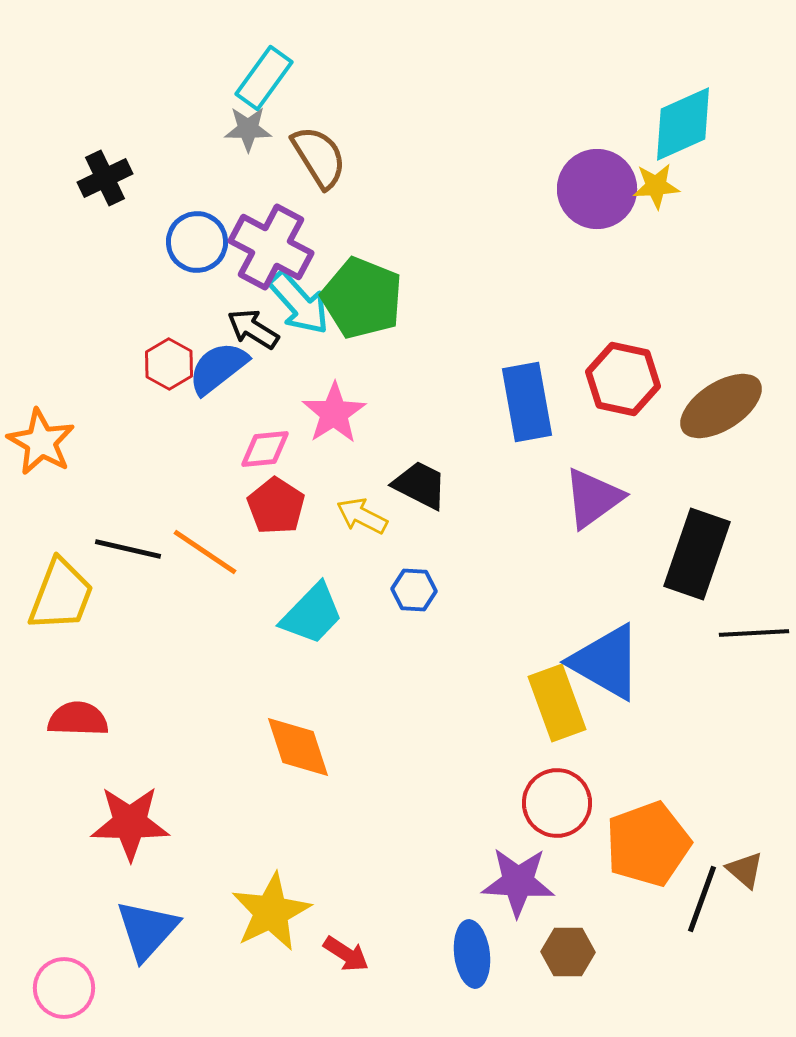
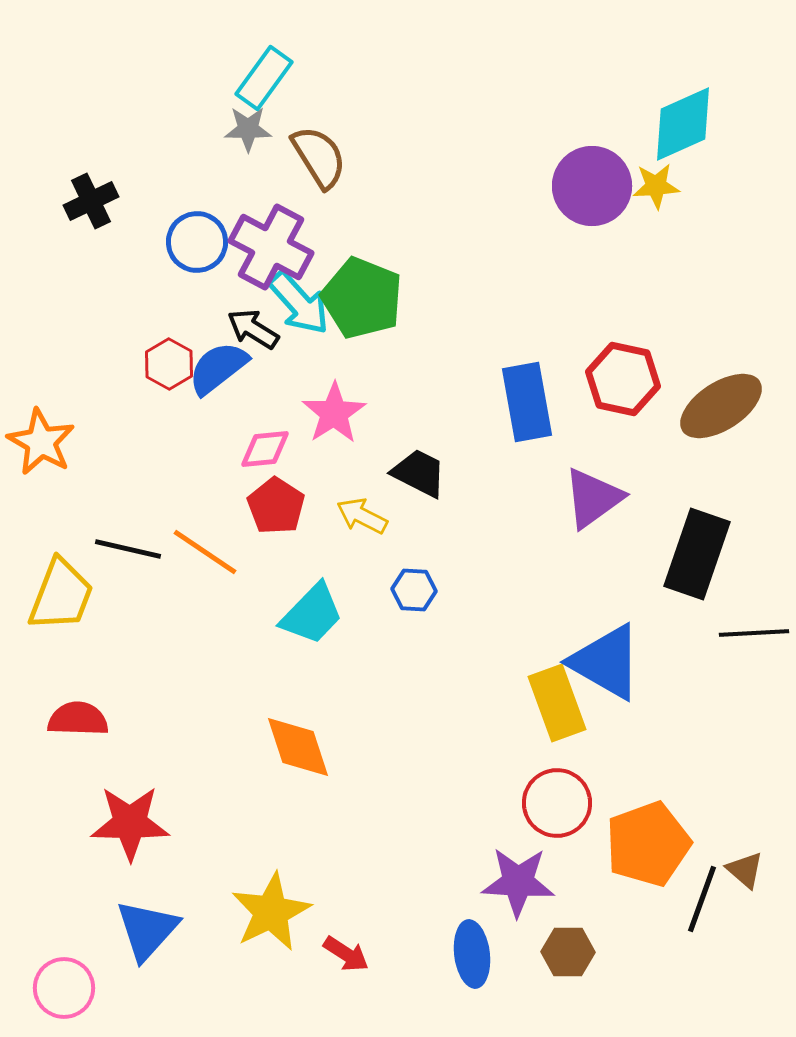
black cross at (105, 178): moved 14 px left, 23 px down
purple circle at (597, 189): moved 5 px left, 3 px up
black trapezoid at (420, 485): moved 1 px left, 12 px up
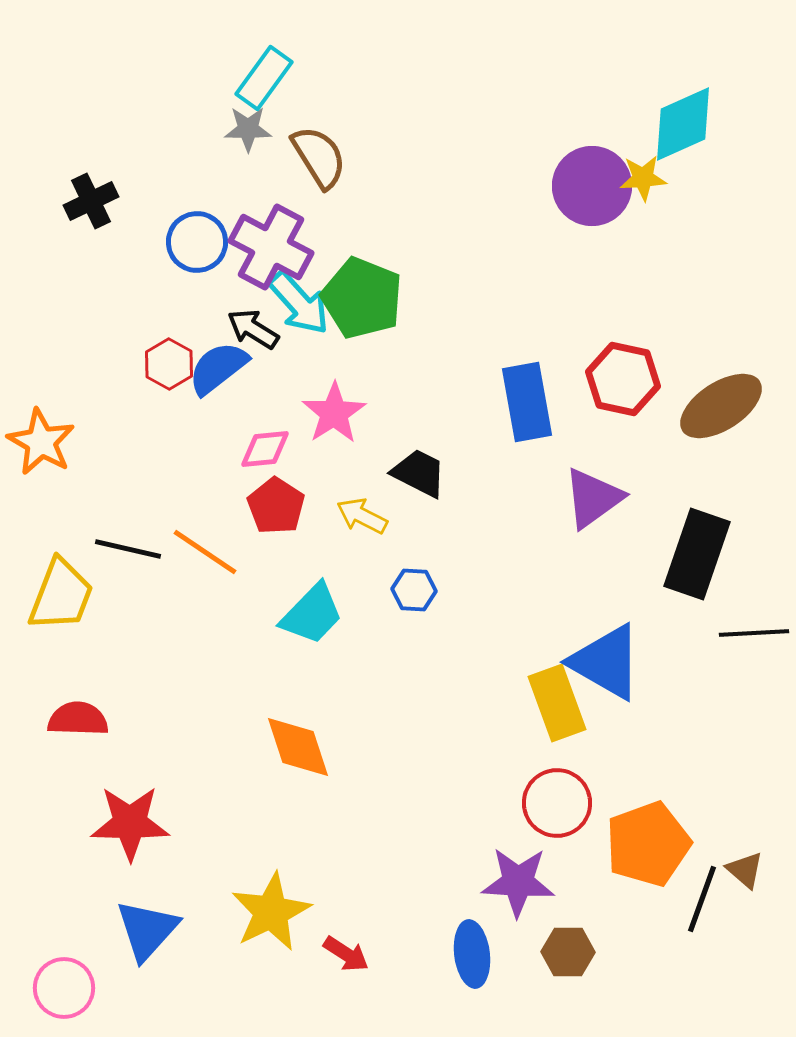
yellow star at (656, 186): moved 13 px left, 8 px up
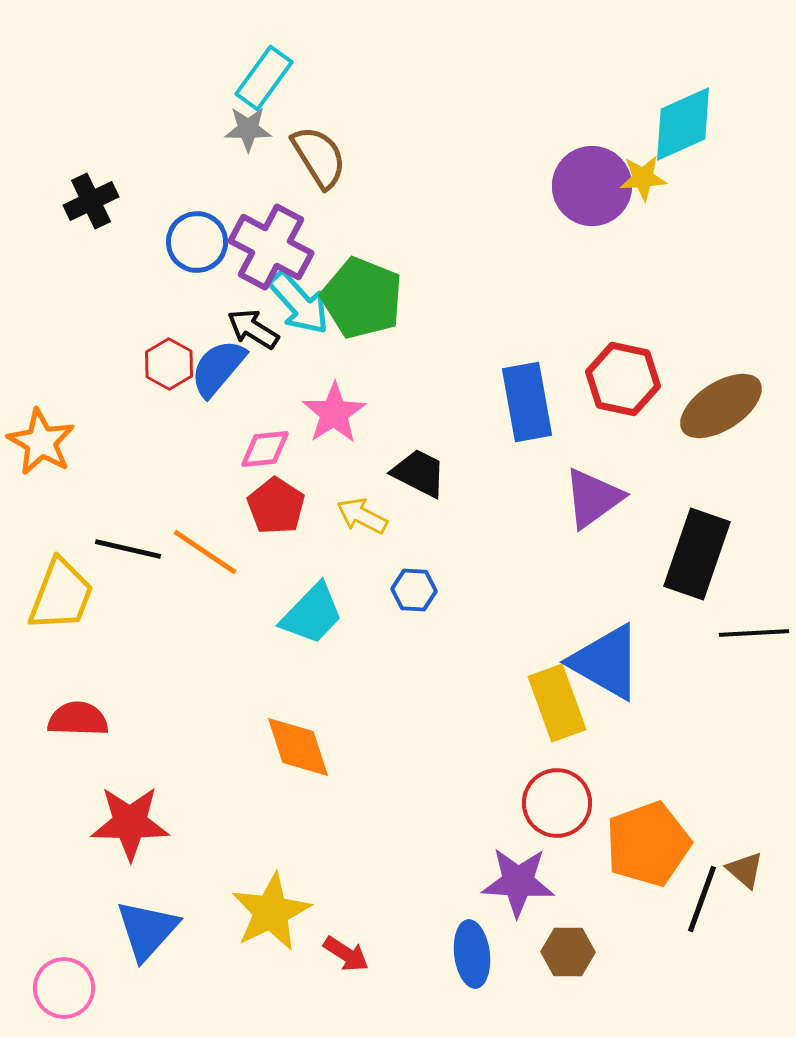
blue semicircle at (218, 368): rotated 12 degrees counterclockwise
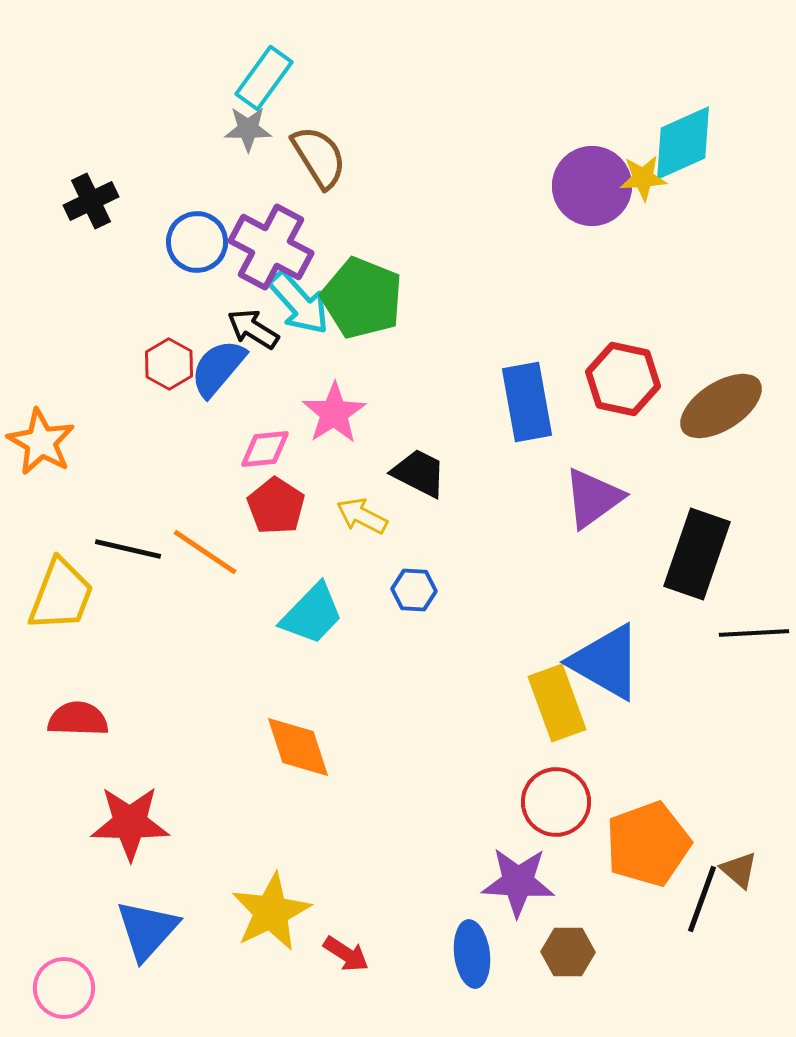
cyan diamond at (683, 124): moved 19 px down
red circle at (557, 803): moved 1 px left, 1 px up
brown triangle at (745, 870): moved 6 px left
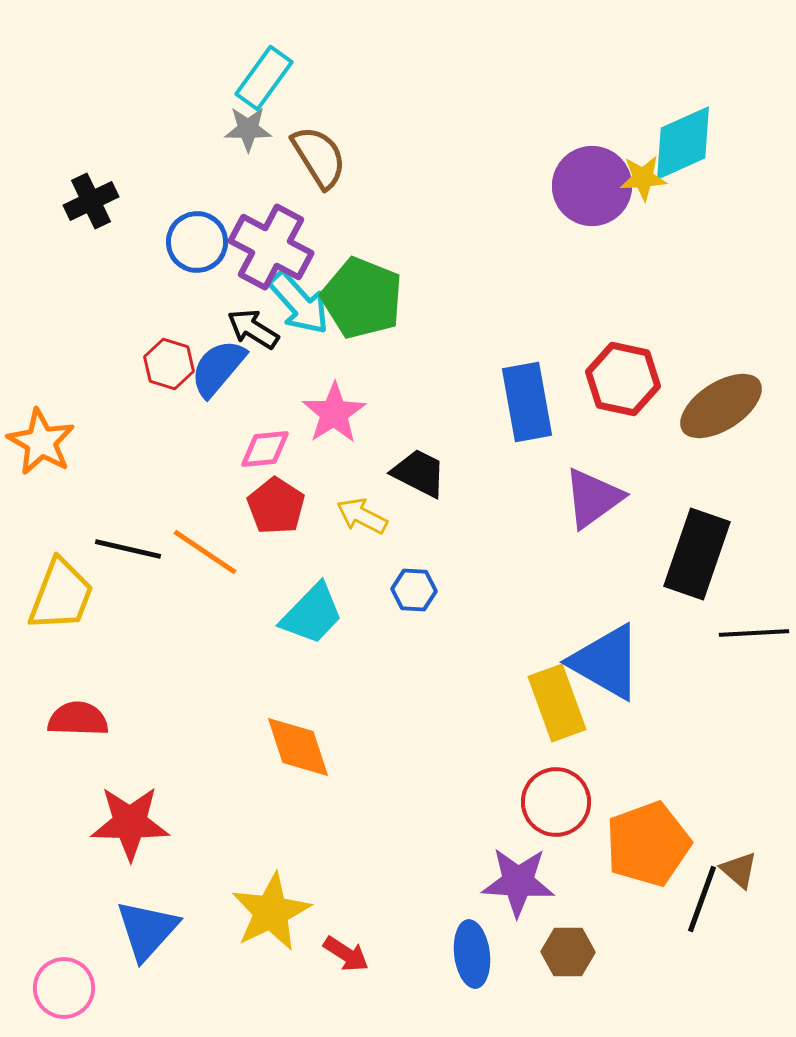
red hexagon at (169, 364): rotated 12 degrees counterclockwise
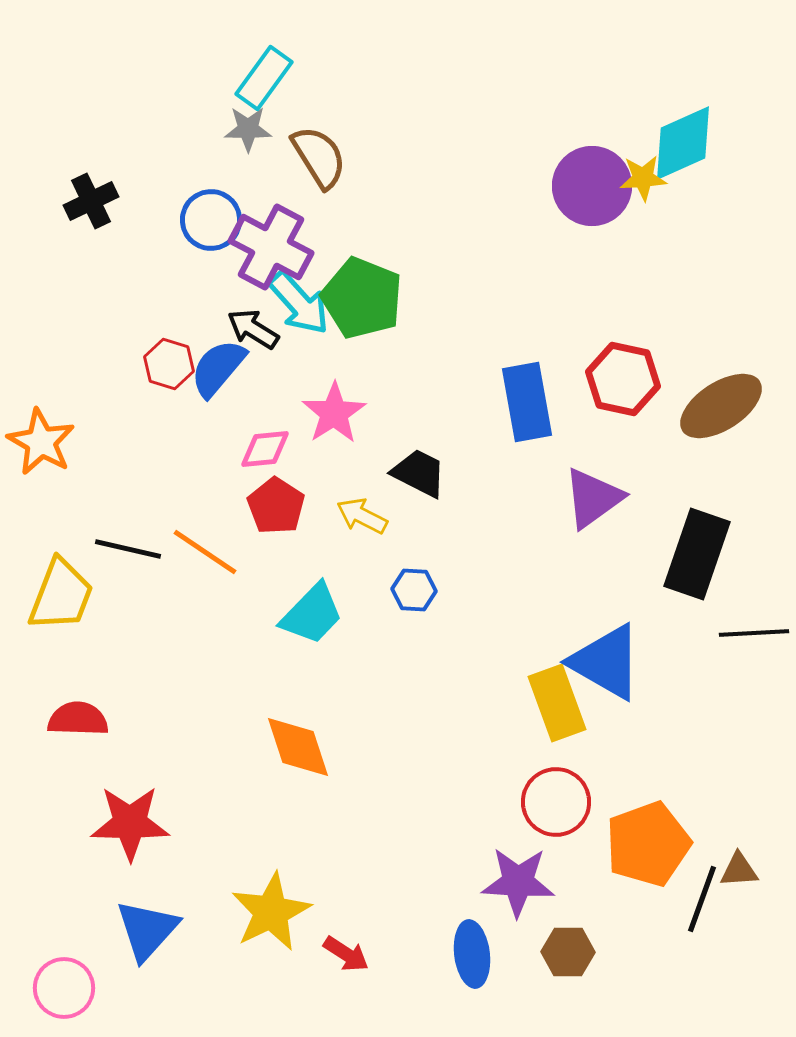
blue circle at (197, 242): moved 14 px right, 22 px up
brown triangle at (739, 870): rotated 45 degrees counterclockwise
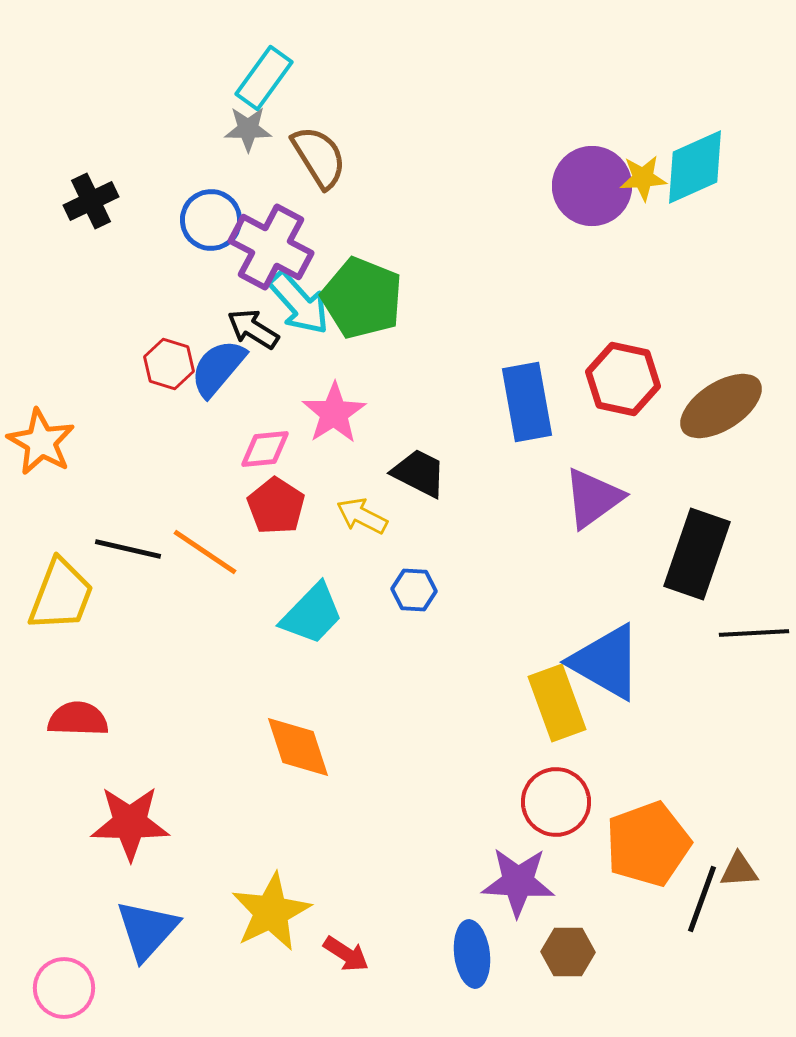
cyan diamond at (683, 143): moved 12 px right, 24 px down
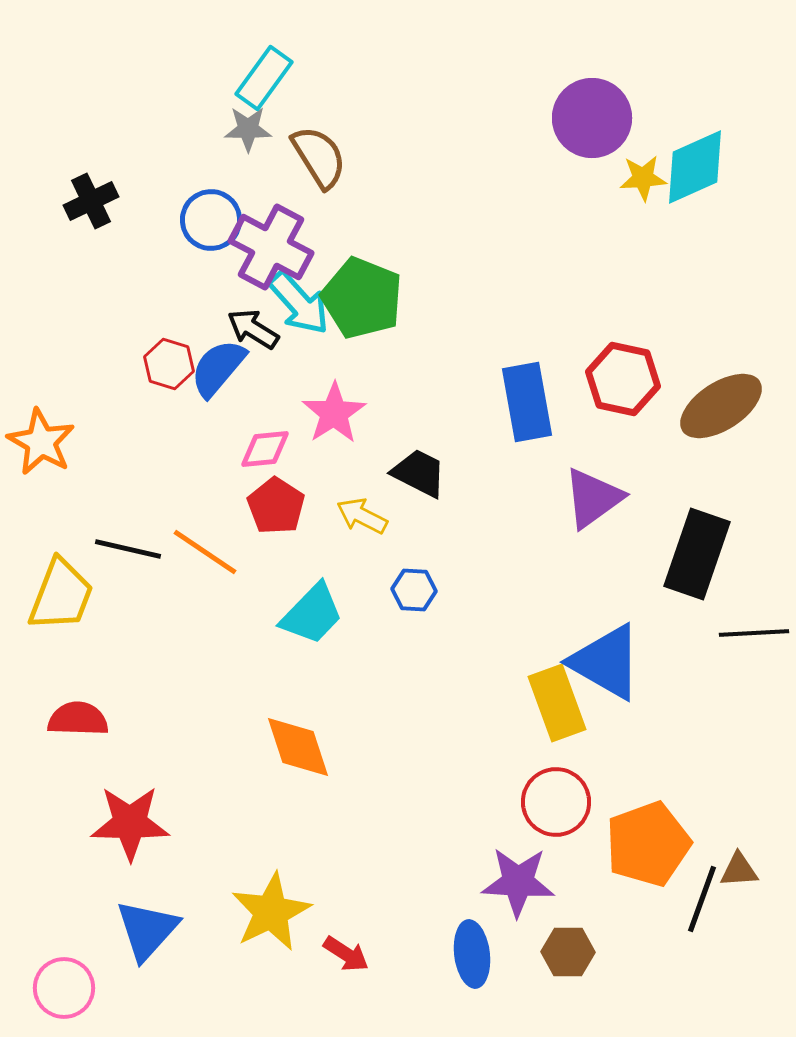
purple circle at (592, 186): moved 68 px up
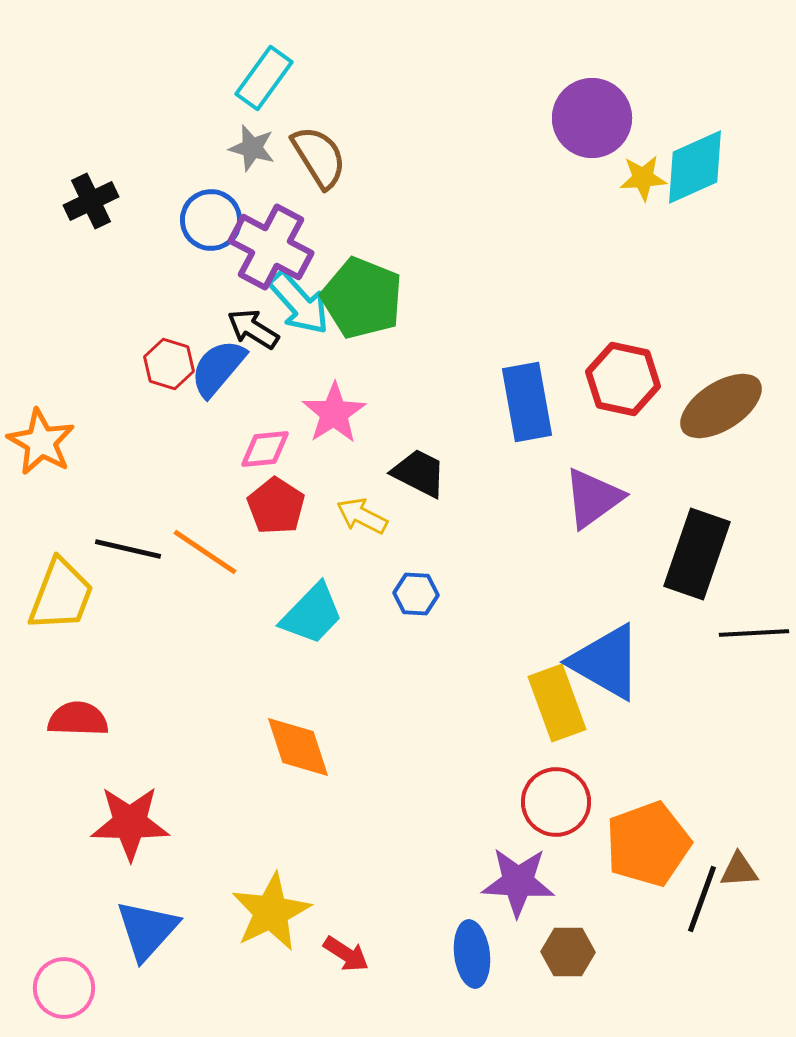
gray star at (248, 129): moved 4 px right, 19 px down; rotated 15 degrees clockwise
blue hexagon at (414, 590): moved 2 px right, 4 px down
